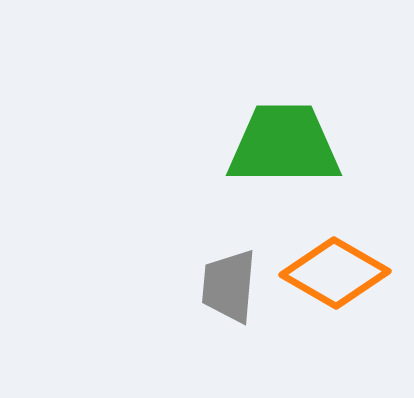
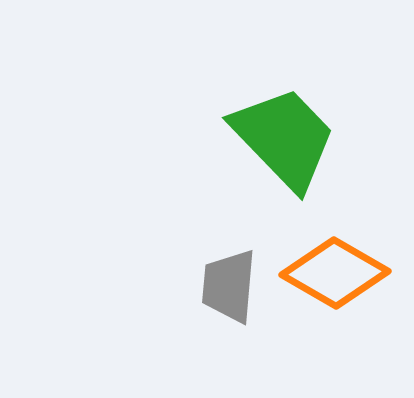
green trapezoid: moved 7 px up; rotated 46 degrees clockwise
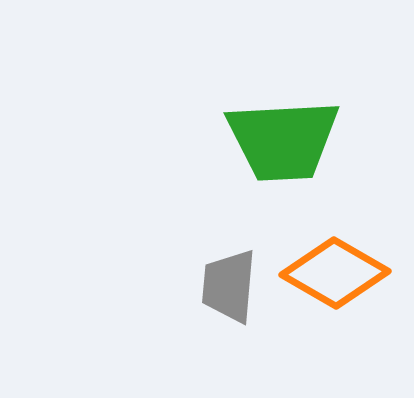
green trapezoid: moved 1 px left, 2 px down; rotated 131 degrees clockwise
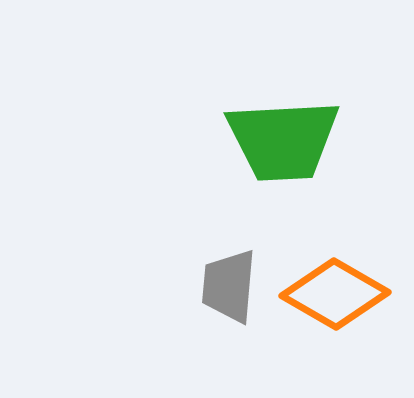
orange diamond: moved 21 px down
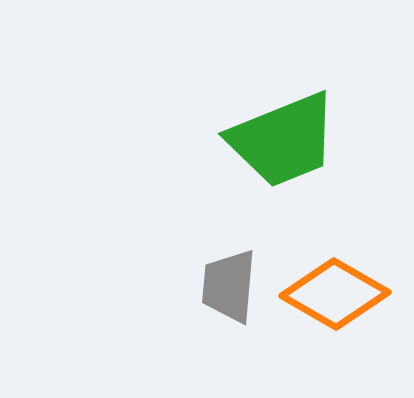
green trapezoid: rotated 19 degrees counterclockwise
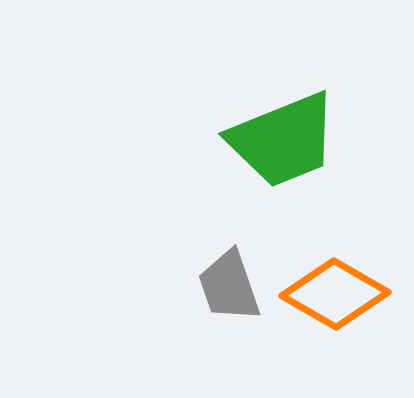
gray trapezoid: rotated 24 degrees counterclockwise
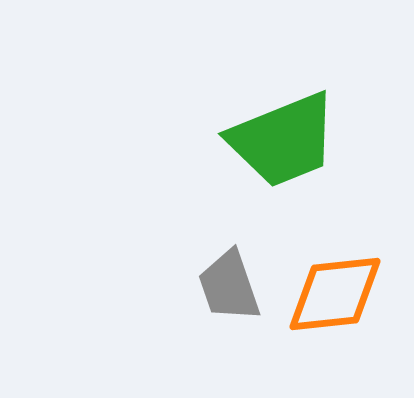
orange diamond: rotated 36 degrees counterclockwise
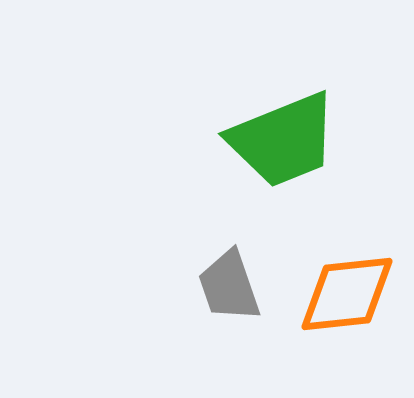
orange diamond: moved 12 px right
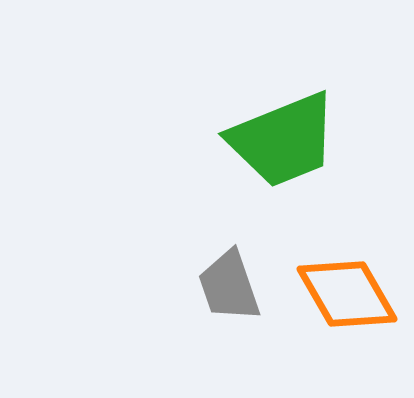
orange diamond: rotated 66 degrees clockwise
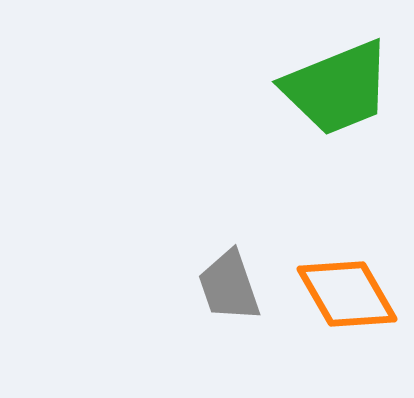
green trapezoid: moved 54 px right, 52 px up
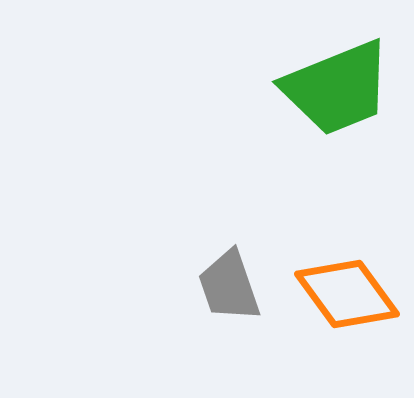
orange diamond: rotated 6 degrees counterclockwise
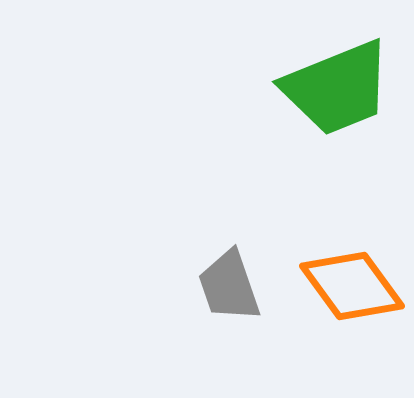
orange diamond: moved 5 px right, 8 px up
